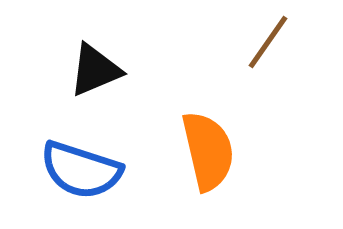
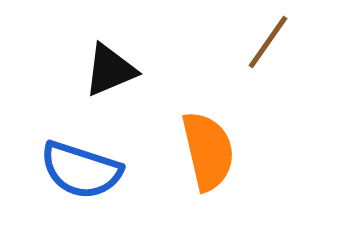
black triangle: moved 15 px right
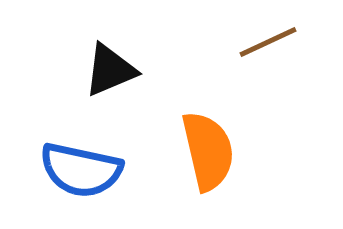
brown line: rotated 30 degrees clockwise
blue semicircle: rotated 6 degrees counterclockwise
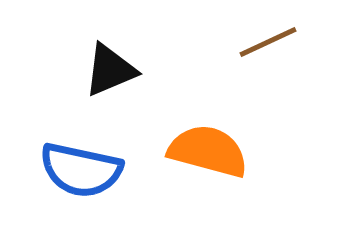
orange semicircle: rotated 62 degrees counterclockwise
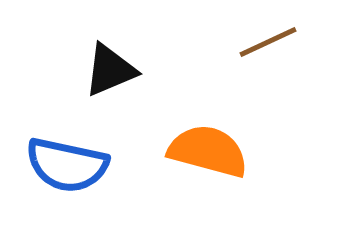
blue semicircle: moved 14 px left, 5 px up
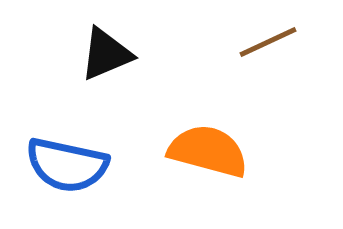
black triangle: moved 4 px left, 16 px up
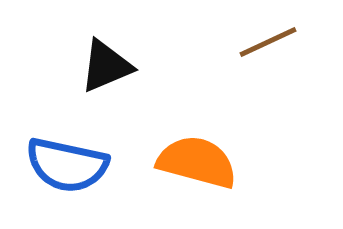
black triangle: moved 12 px down
orange semicircle: moved 11 px left, 11 px down
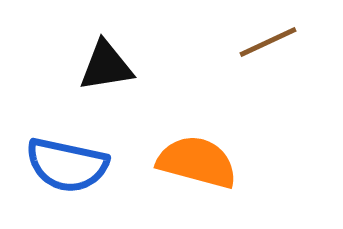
black triangle: rotated 14 degrees clockwise
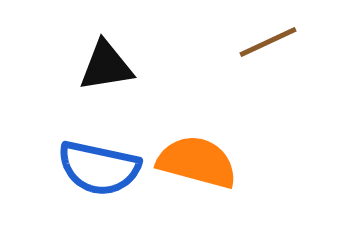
blue semicircle: moved 32 px right, 3 px down
